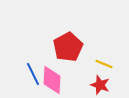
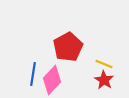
blue line: rotated 35 degrees clockwise
pink diamond: rotated 40 degrees clockwise
red star: moved 4 px right, 5 px up; rotated 12 degrees clockwise
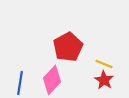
blue line: moved 13 px left, 9 px down
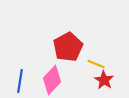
yellow line: moved 8 px left
blue line: moved 2 px up
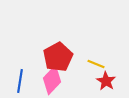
red pentagon: moved 10 px left, 10 px down
red star: moved 2 px right, 1 px down
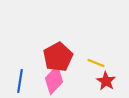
yellow line: moved 1 px up
pink diamond: moved 2 px right
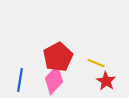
blue line: moved 1 px up
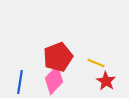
red pentagon: rotated 8 degrees clockwise
blue line: moved 2 px down
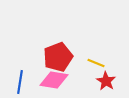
pink diamond: rotated 56 degrees clockwise
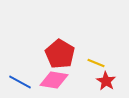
red pentagon: moved 2 px right, 3 px up; rotated 20 degrees counterclockwise
blue line: rotated 70 degrees counterclockwise
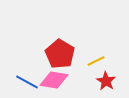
yellow line: moved 2 px up; rotated 48 degrees counterclockwise
blue line: moved 7 px right
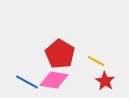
yellow line: rotated 54 degrees clockwise
red star: moved 1 px left
